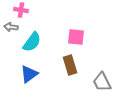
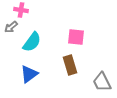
gray arrow: rotated 48 degrees counterclockwise
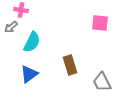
pink square: moved 24 px right, 14 px up
cyan semicircle: rotated 10 degrees counterclockwise
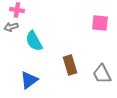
pink cross: moved 4 px left
gray arrow: rotated 24 degrees clockwise
cyan semicircle: moved 2 px right, 1 px up; rotated 125 degrees clockwise
blue triangle: moved 6 px down
gray trapezoid: moved 8 px up
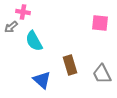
pink cross: moved 6 px right, 2 px down
gray arrow: rotated 24 degrees counterclockwise
blue triangle: moved 13 px right; rotated 42 degrees counterclockwise
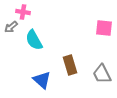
pink square: moved 4 px right, 5 px down
cyan semicircle: moved 1 px up
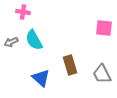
gray arrow: moved 15 px down; rotated 16 degrees clockwise
blue triangle: moved 1 px left, 2 px up
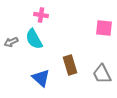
pink cross: moved 18 px right, 3 px down
cyan semicircle: moved 1 px up
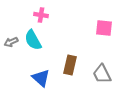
cyan semicircle: moved 1 px left, 1 px down
brown rectangle: rotated 30 degrees clockwise
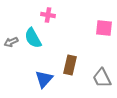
pink cross: moved 7 px right
cyan semicircle: moved 2 px up
gray trapezoid: moved 4 px down
blue triangle: moved 3 px right, 1 px down; rotated 30 degrees clockwise
